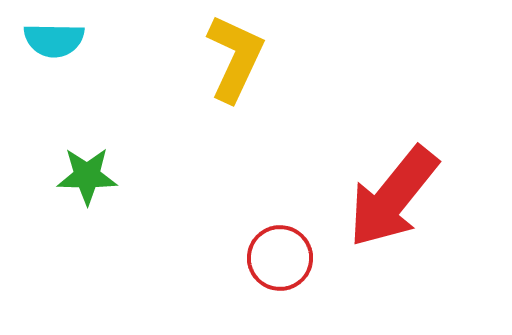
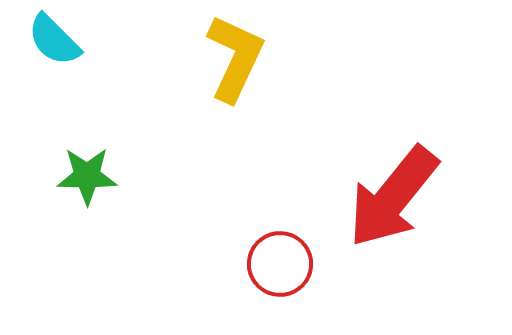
cyan semicircle: rotated 44 degrees clockwise
red circle: moved 6 px down
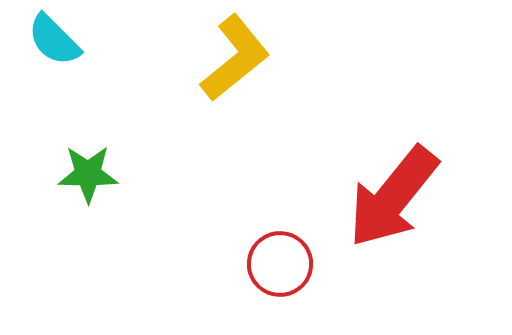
yellow L-shape: rotated 26 degrees clockwise
green star: moved 1 px right, 2 px up
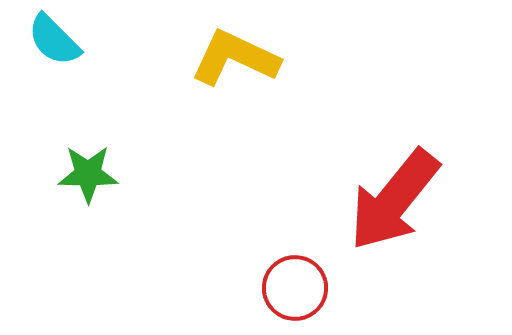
yellow L-shape: rotated 116 degrees counterclockwise
red arrow: moved 1 px right, 3 px down
red circle: moved 15 px right, 24 px down
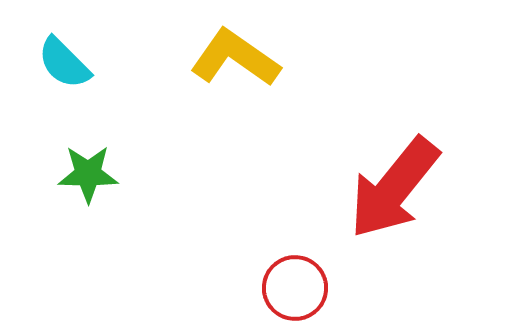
cyan semicircle: moved 10 px right, 23 px down
yellow L-shape: rotated 10 degrees clockwise
red arrow: moved 12 px up
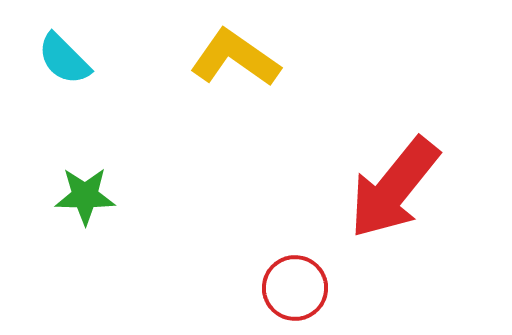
cyan semicircle: moved 4 px up
green star: moved 3 px left, 22 px down
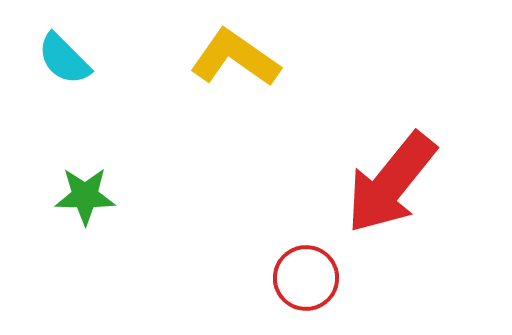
red arrow: moved 3 px left, 5 px up
red circle: moved 11 px right, 10 px up
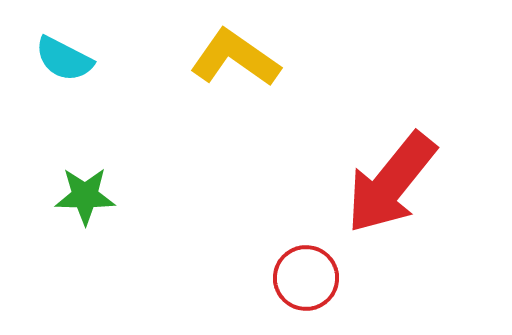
cyan semicircle: rotated 18 degrees counterclockwise
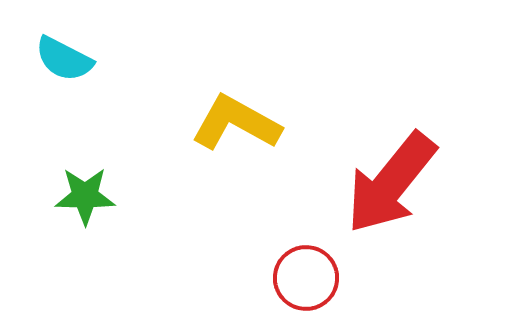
yellow L-shape: moved 1 px right, 65 px down; rotated 6 degrees counterclockwise
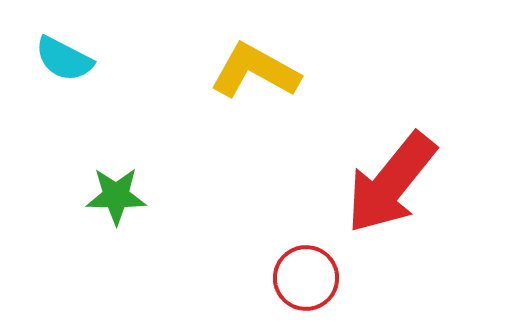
yellow L-shape: moved 19 px right, 52 px up
green star: moved 31 px right
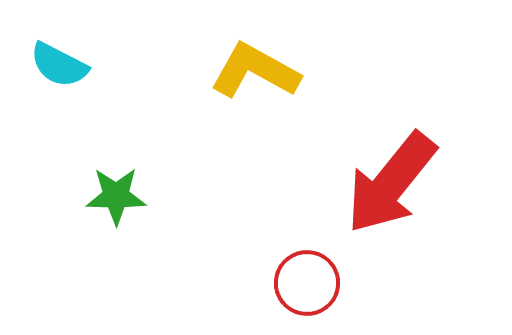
cyan semicircle: moved 5 px left, 6 px down
red circle: moved 1 px right, 5 px down
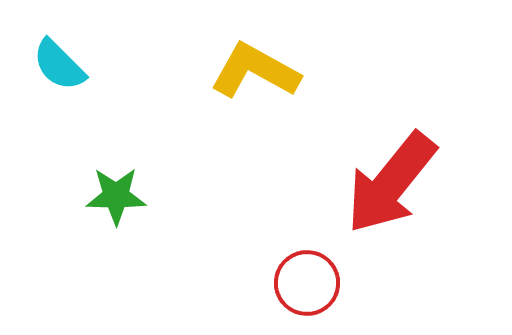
cyan semicircle: rotated 18 degrees clockwise
